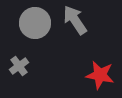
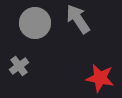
gray arrow: moved 3 px right, 1 px up
red star: moved 3 px down
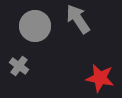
gray circle: moved 3 px down
gray cross: rotated 18 degrees counterclockwise
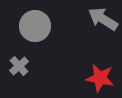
gray arrow: moved 25 px right; rotated 24 degrees counterclockwise
gray cross: rotated 12 degrees clockwise
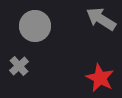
gray arrow: moved 2 px left
red star: rotated 16 degrees clockwise
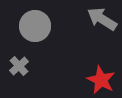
gray arrow: moved 1 px right
red star: moved 1 px right, 2 px down
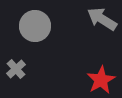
gray cross: moved 3 px left, 3 px down
red star: rotated 16 degrees clockwise
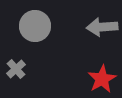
gray arrow: moved 8 px down; rotated 36 degrees counterclockwise
red star: moved 1 px right, 1 px up
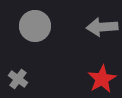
gray cross: moved 2 px right, 10 px down; rotated 12 degrees counterclockwise
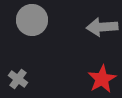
gray circle: moved 3 px left, 6 px up
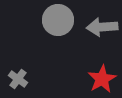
gray circle: moved 26 px right
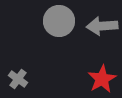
gray circle: moved 1 px right, 1 px down
gray arrow: moved 1 px up
